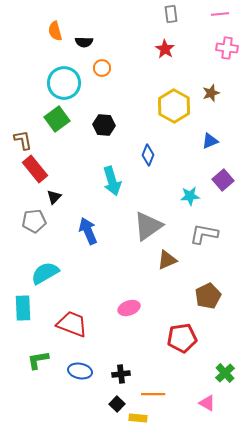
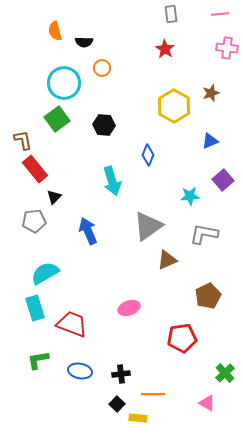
cyan rectangle: moved 12 px right; rotated 15 degrees counterclockwise
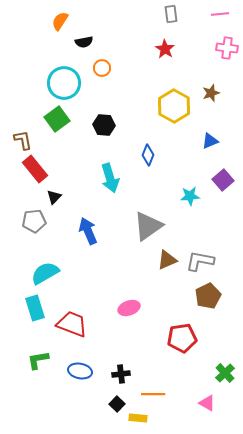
orange semicircle: moved 5 px right, 10 px up; rotated 48 degrees clockwise
black semicircle: rotated 12 degrees counterclockwise
cyan arrow: moved 2 px left, 3 px up
gray L-shape: moved 4 px left, 27 px down
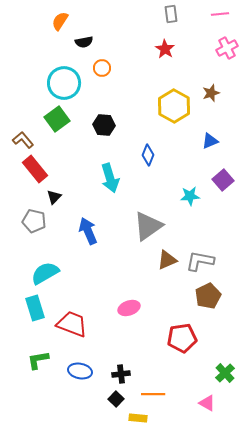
pink cross: rotated 35 degrees counterclockwise
brown L-shape: rotated 30 degrees counterclockwise
gray pentagon: rotated 20 degrees clockwise
black square: moved 1 px left, 5 px up
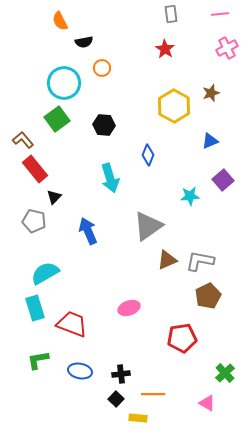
orange semicircle: rotated 60 degrees counterclockwise
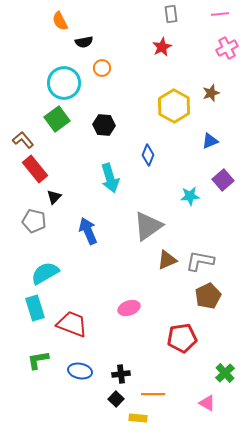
red star: moved 3 px left, 2 px up; rotated 12 degrees clockwise
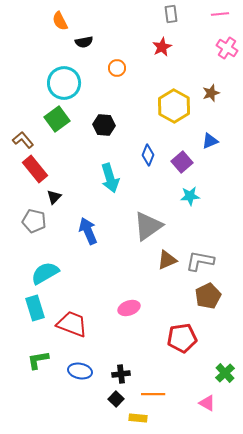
pink cross: rotated 30 degrees counterclockwise
orange circle: moved 15 px right
purple square: moved 41 px left, 18 px up
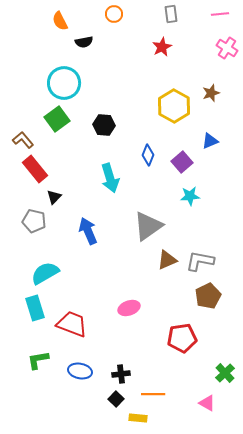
orange circle: moved 3 px left, 54 px up
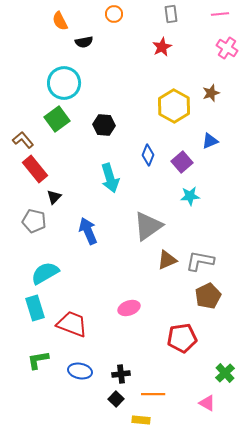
yellow rectangle: moved 3 px right, 2 px down
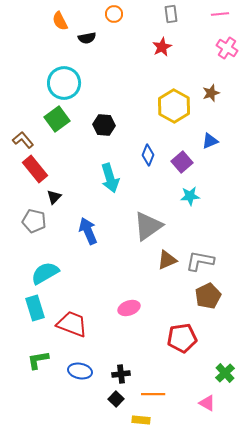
black semicircle: moved 3 px right, 4 px up
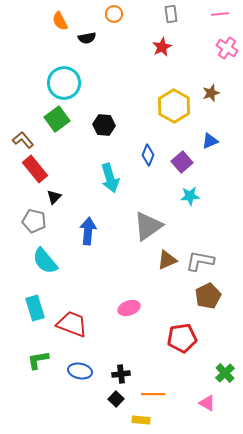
blue arrow: rotated 28 degrees clockwise
cyan semicircle: moved 12 px up; rotated 100 degrees counterclockwise
